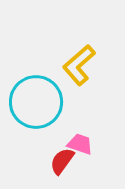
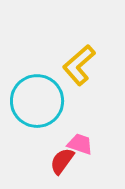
cyan circle: moved 1 px right, 1 px up
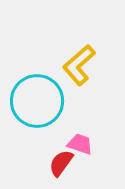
red semicircle: moved 1 px left, 2 px down
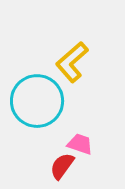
yellow L-shape: moved 7 px left, 3 px up
red semicircle: moved 1 px right, 3 px down
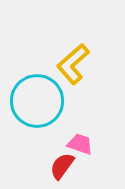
yellow L-shape: moved 1 px right, 2 px down
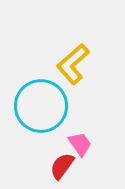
cyan circle: moved 4 px right, 5 px down
pink trapezoid: rotated 36 degrees clockwise
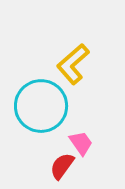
pink trapezoid: moved 1 px right, 1 px up
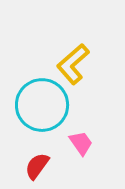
cyan circle: moved 1 px right, 1 px up
red semicircle: moved 25 px left
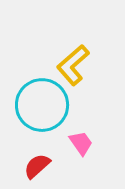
yellow L-shape: moved 1 px down
red semicircle: rotated 12 degrees clockwise
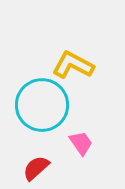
yellow L-shape: rotated 69 degrees clockwise
red semicircle: moved 1 px left, 2 px down
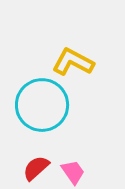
yellow L-shape: moved 3 px up
pink trapezoid: moved 8 px left, 29 px down
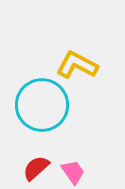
yellow L-shape: moved 4 px right, 3 px down
